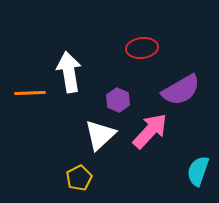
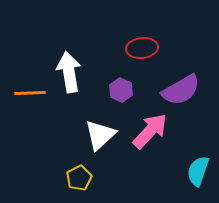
purple hexagon: moved 3 px right, 10 px up
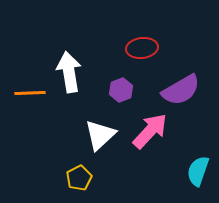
purple hexagon: rotated 15 degrees clockwise
